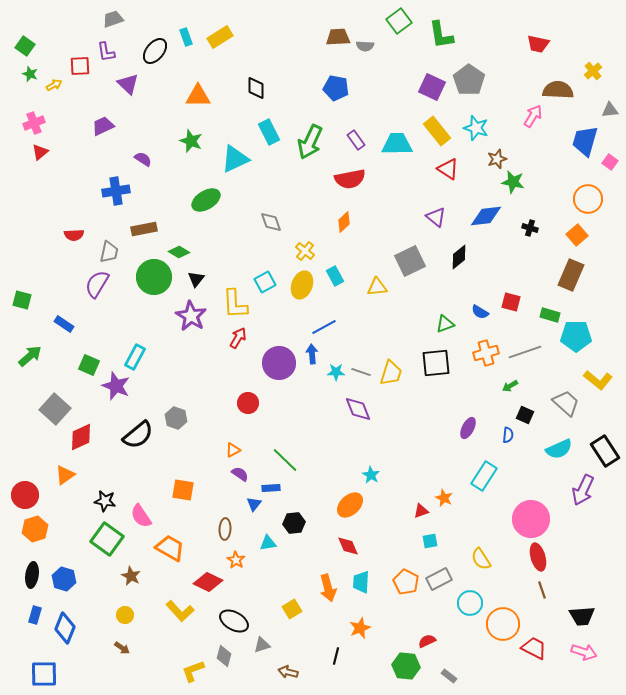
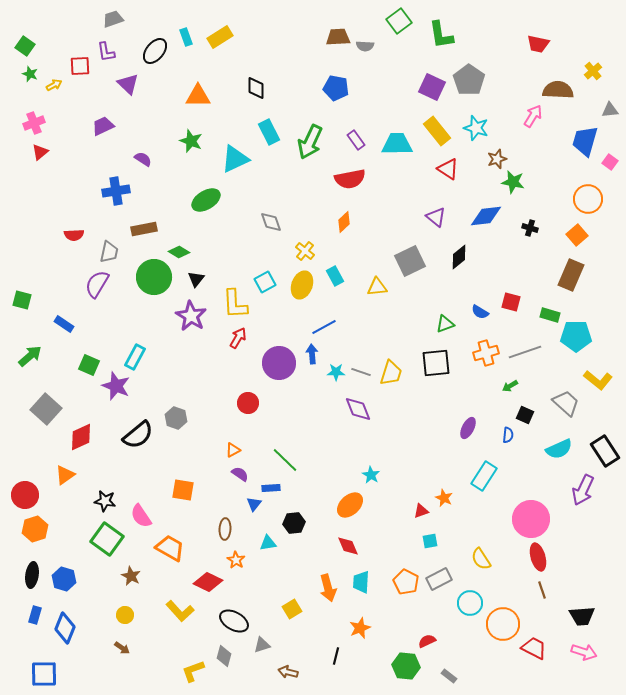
gray square at (55, 409): moved 9 px left
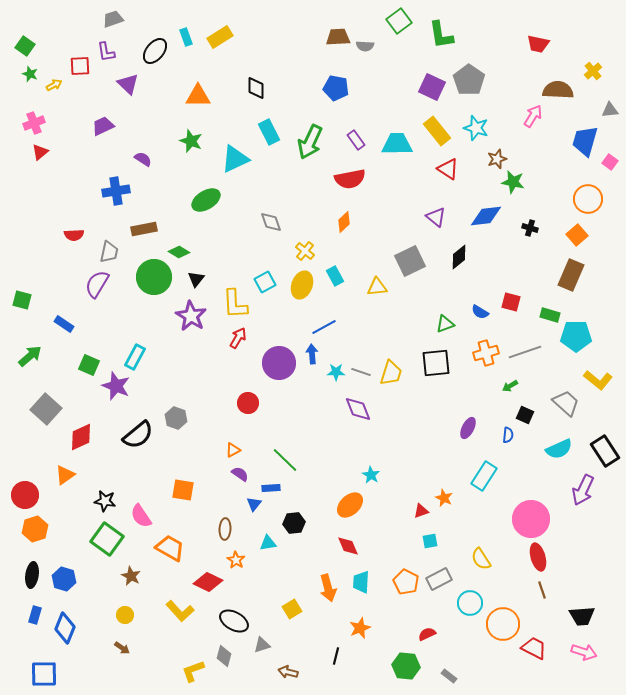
red semicircle at (427, 641): moved 7 px up
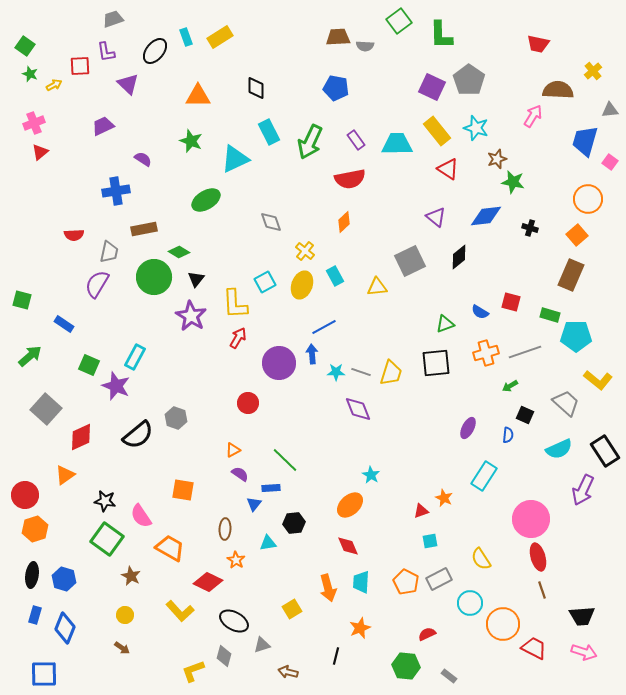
green L-shape at (441, 35): rotated 8 degrees clockwise
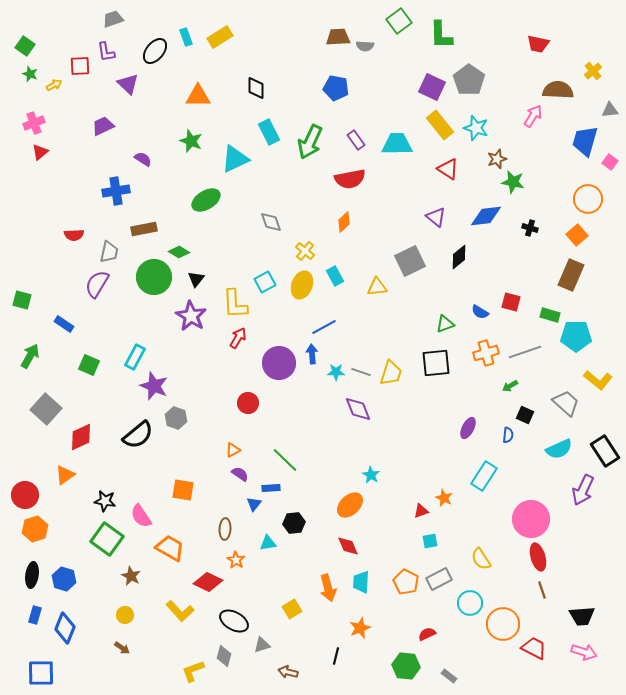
yellow rectangle at (437, 131): moved 3 px right, 6 px up
green arrow at (30, 356): rotated 20 degrees counterclockwise
purple star at (116, 386): moved 38 px right
blue square at (44, 674): moved 3 px left, 1 px up
